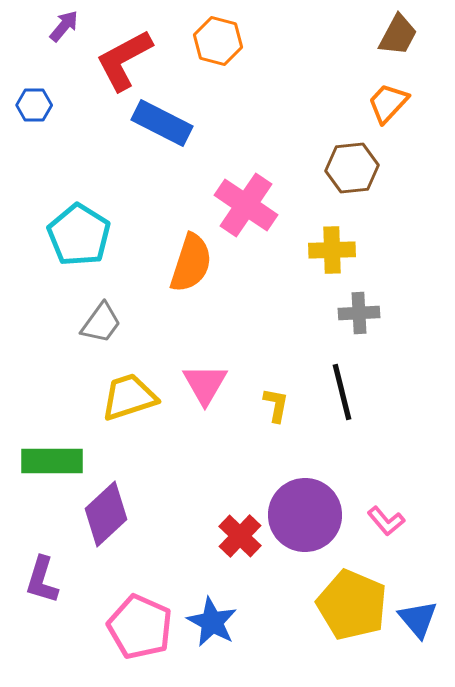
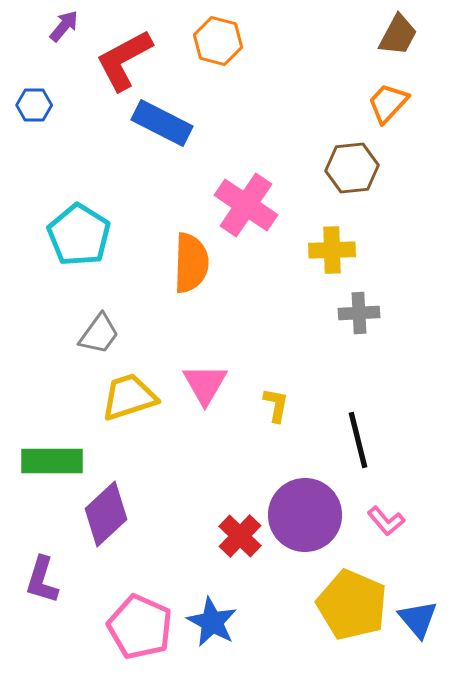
orange semicircle: rotated 16 degrees counterclockwise
gray trapezoid: moved 2 px left, 11 px down
black line: moved 16 px right, 48 px down
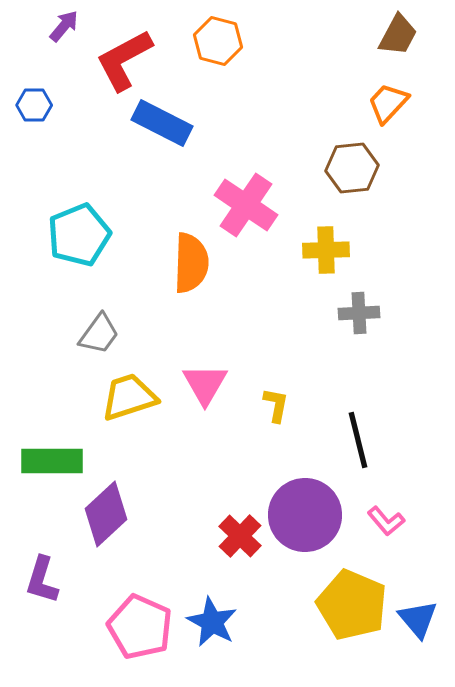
cyan pentagon: rotated 18 degrees clockwise
yellow cross: moved 6 px left
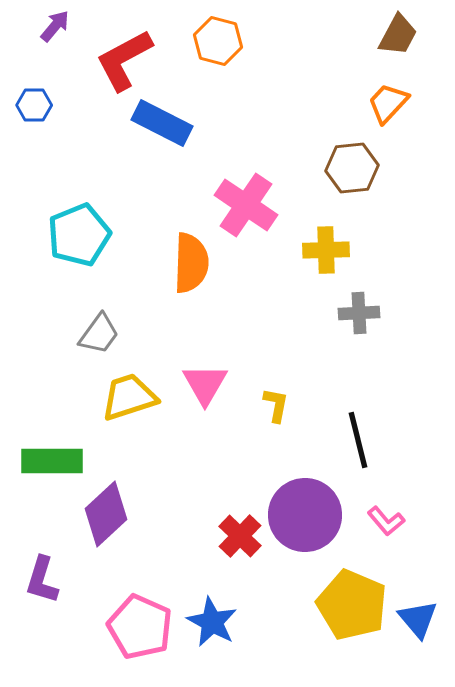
purple arrow: moved 9 px left
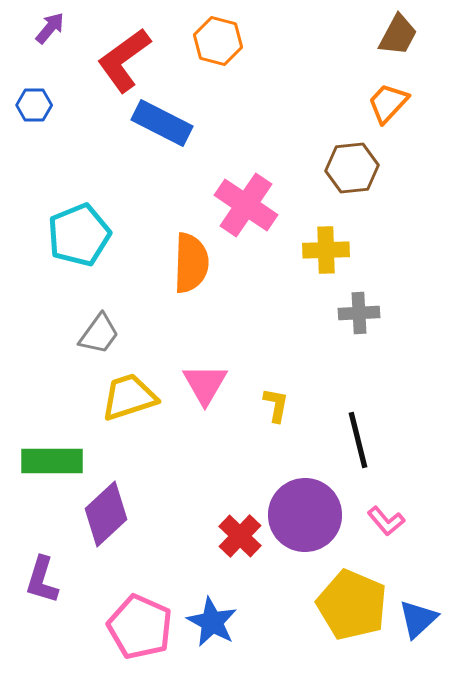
purple arrow: moved 5 px left, 2 px down
red L-shape: rotated 8 degrees counterclockwise
blue triangle: rotated 27 degrees clockwise
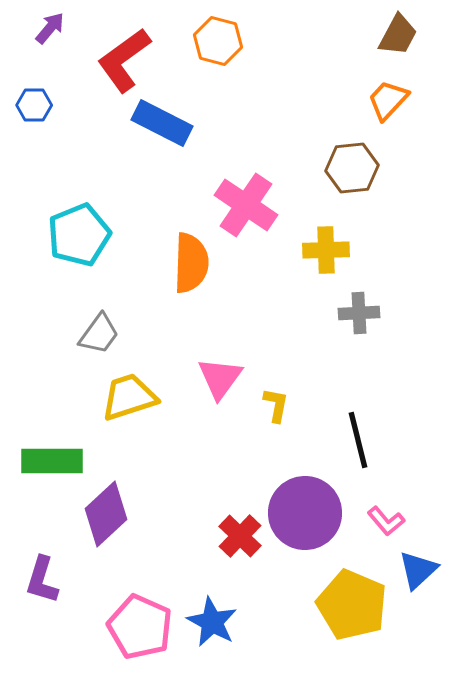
orange trapezoid: moved 3 px up
pink triangle: moved 15 px right, 6 px up; rotated 6 degrees clockwise
purple circle: moved 2 px up
blue triangle: moved 49 px up
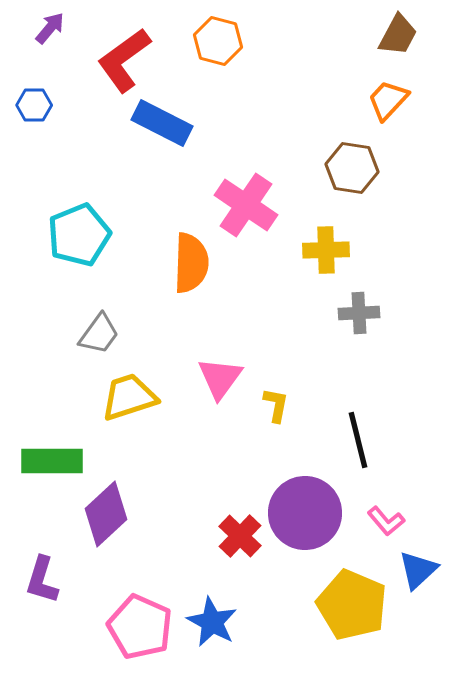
brown hexagon: rotated 15 degrees clockwise
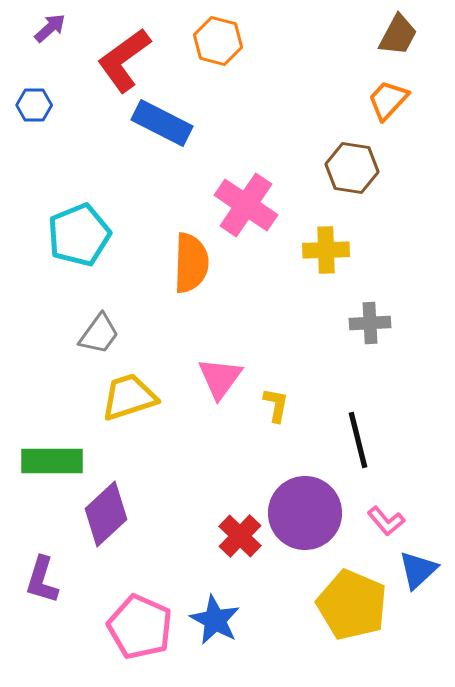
purple arrow: rotated 8 degrees clockwise
gray cross: moved 11 px right, 10 px down
blue star: moved 3 px right, 2 px up
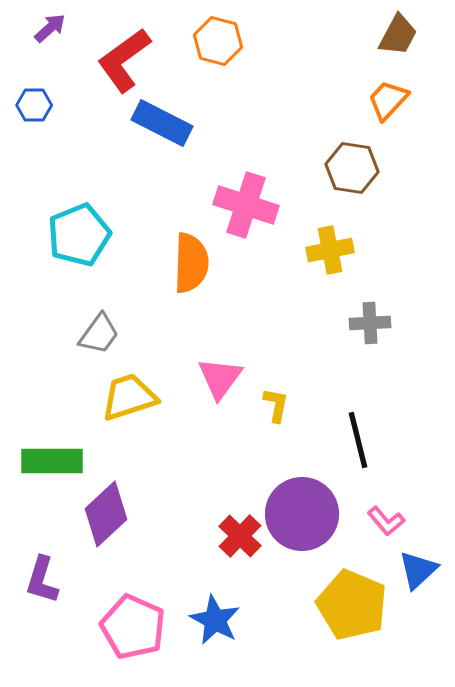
pink cross: rotated 16 degrees counterclockwise
yellow cross: moved 4 px right; rotated 9 degrees counterclockwise
purple circle: moved 3 px left, 1 px down
pink pentagon: moved 7 px left
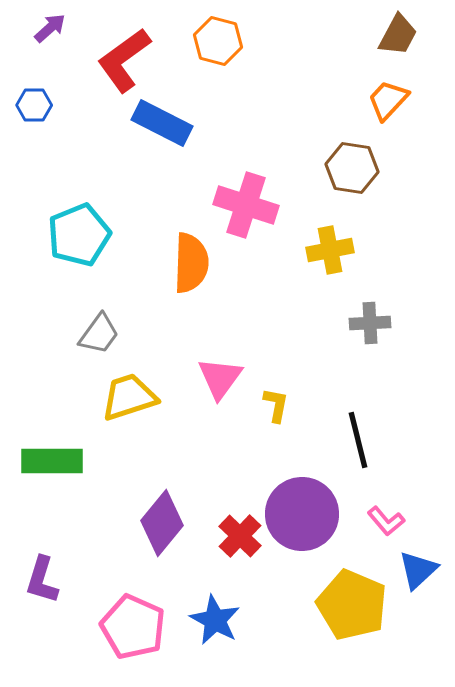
purple diamond: moved 56 px right, 9 px down; rotated 8 degrees counterclockwise
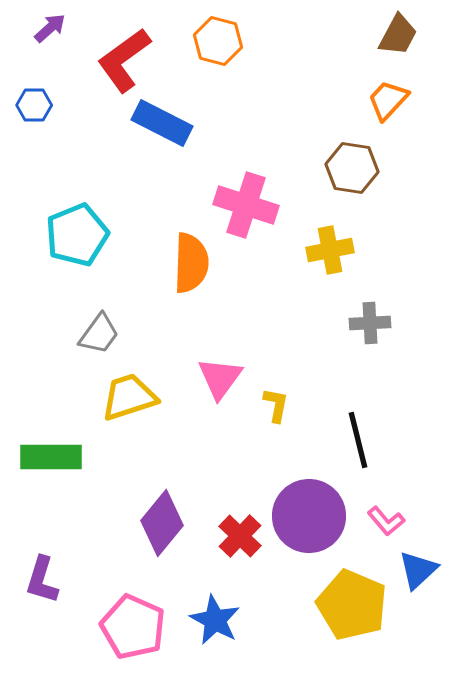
cyan pentagon: moved 2 px left
green rectangle: moved 1 px left, 4 px up
purple circle: moved 7 px right, 2 px down
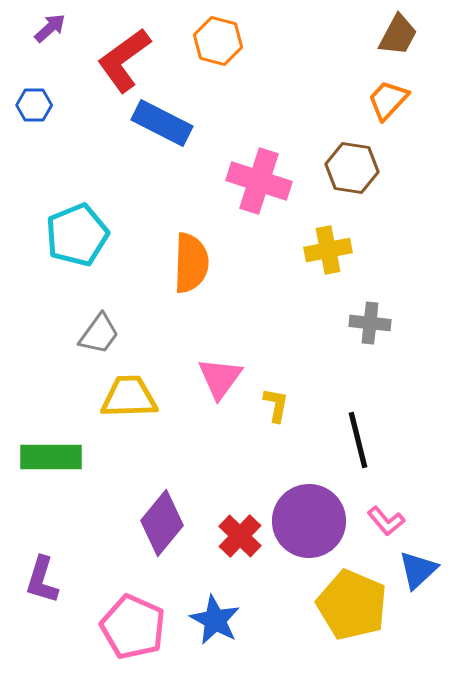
pink cross: moved 13 px right, 24 px up
yellow cross: moved 2 px left
gray cross: rotated 9 degrees clockwise
yellow trapezoid: rotated 16 degrees clockwise
purple circle: moved 5 px down
